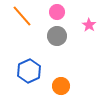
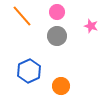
pink star: moved 2 px right, 1 px down; rotated 16 degrees counterclockwise
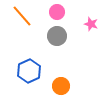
pink star: moved 2 px up
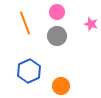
orange line: moved 3 px right, 7 px down; rotated 20 degrees clockwise
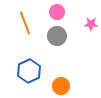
pink star: rotated 16 degrees counterclockwise
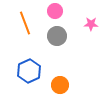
pink circle: moved 2 px left, 1 px up
orange circle: moved 1 px left, 1 px up
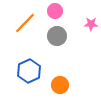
orange line: rotated 65 degrees clockwise
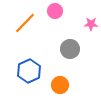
gray circle: moved 13 px right, 13 px down
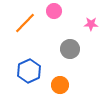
pink circle: moved 1 px left
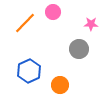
pink circle: moved 1 px left, 1 px down
gray circle: moved 9 px right
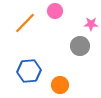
pink circle: moved 2 px right, 1 px up
gray circle: moved 1 px right, 3 px up
blue hexagon: rotated 20 degrees clockwise
